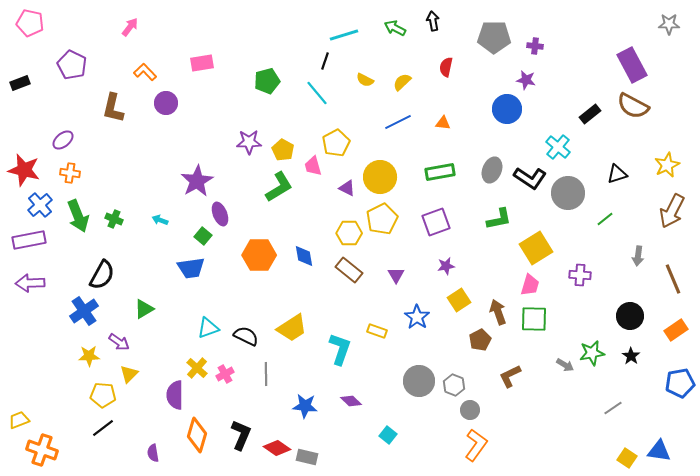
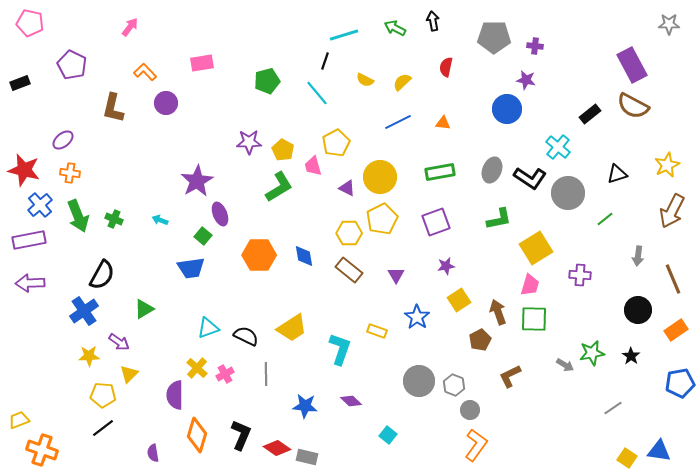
black circle at (630, 316): moved 8 px right, 6 px up
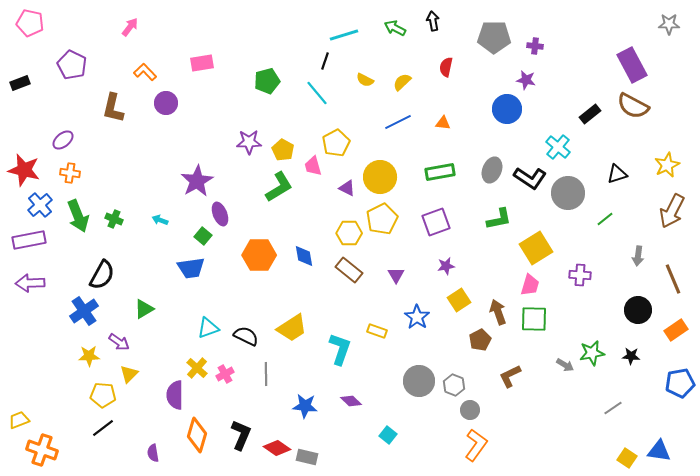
black star at (631, 356): rotated 30 degrees counterclockwise
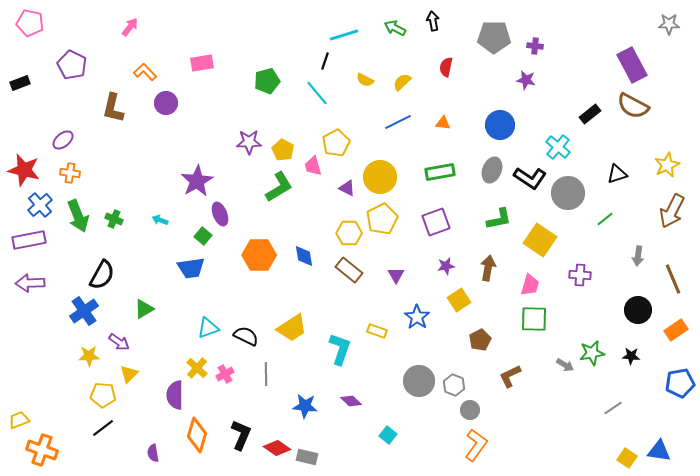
blue circle at (507, 109): moved 7 px left, 16 px down
yellow square at (536, 248): moved 4 px right, 8 px up; rotated 24 degrees counterclockwise
brown arrow at (498, 312): moved 10 px left, 44 px up; rotated 30 degrees clockwise
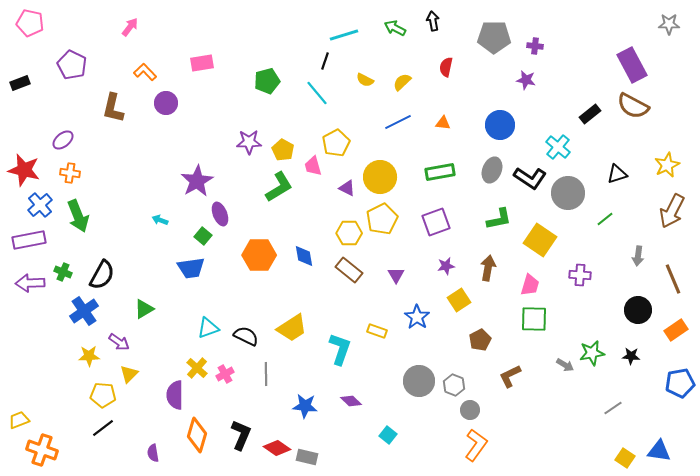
green cross at (114, 219): moved 51 px left, 53 px down
yellow square at (627, 458): moved 2 px left
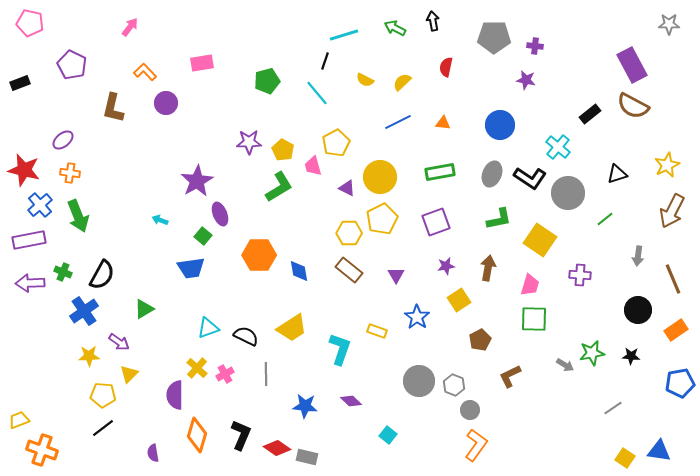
gray ellipse at (492, 170): moved 4 px down
blue diamond at (304, 256): moved 5 px left, 15 px down
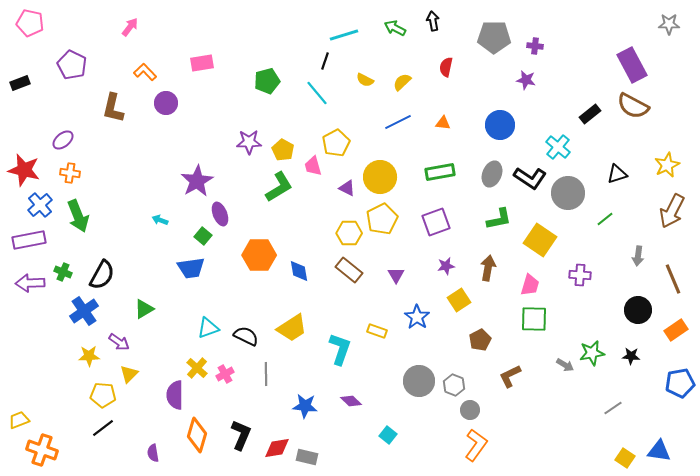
red diamond at (277, 448): rotated 44 degrees counterclockwise
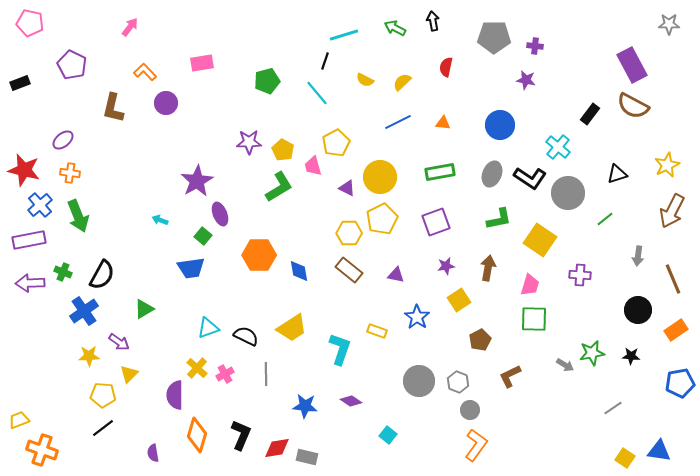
black rectangle at (590, 114): rotated 15 degrees counterclockwise
purple triangle at (396, 275): rotated 48 degrees counterclockwise
gray hexagon at (454, 385): moved 4 px right, 3 px up
purple diamond at (351, 401): rotated 10 degrees counterclockwise
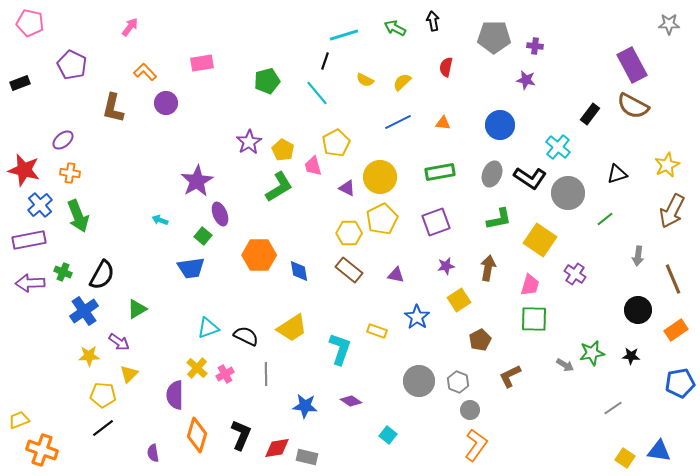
purple star at (249, 142): rotated 30 degrees counterclockwise
purple cross at (580, 275): moved 5 px left, 1 px up; rotated 30 degrees clockwise
green triangle at (144, 309): moved 7 px left
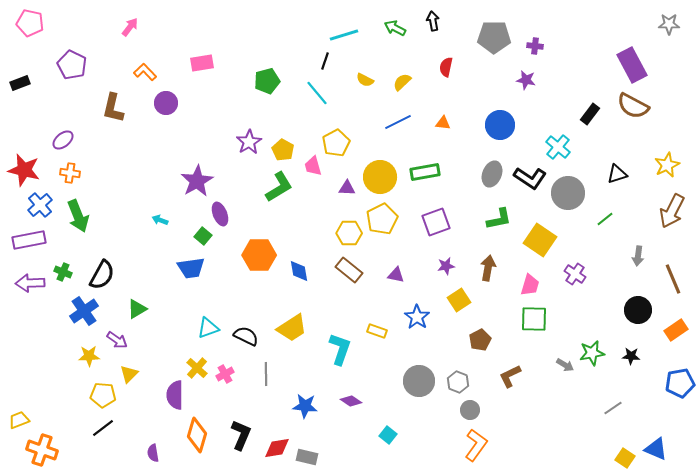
green rectangle at (440, 172): moved 15 px left
purple triangle at (347, 188): rotated 24 degrees counterclockwise
purple arrow at (119, 342): moved 2 px left, 2 px up
blue triangle at (659, 451): moved 3 px left, 2 px up; rotated 15 degrees clockwise
